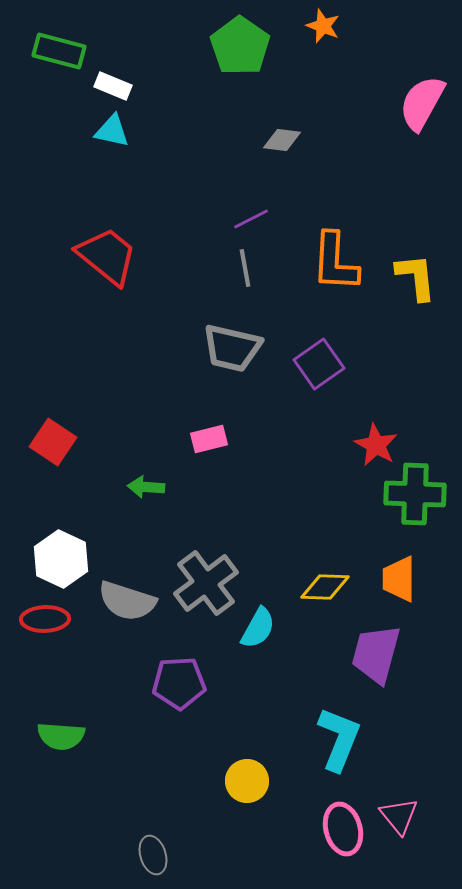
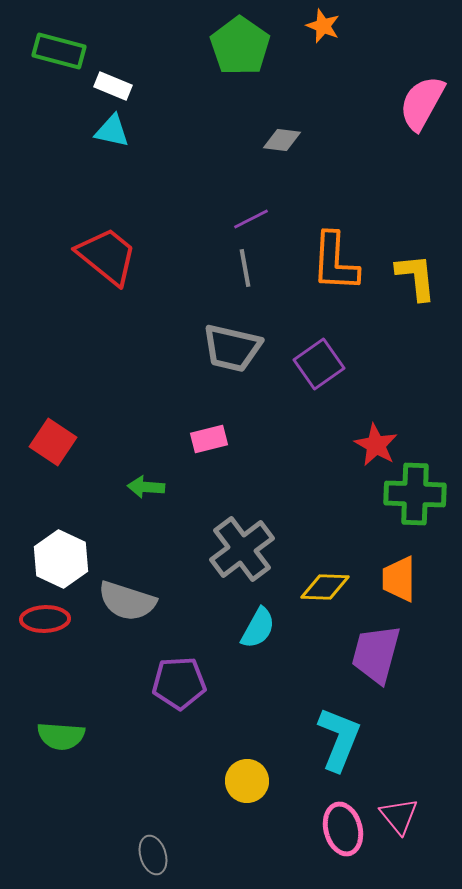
gray cross: moved 36 px right, 34 px up
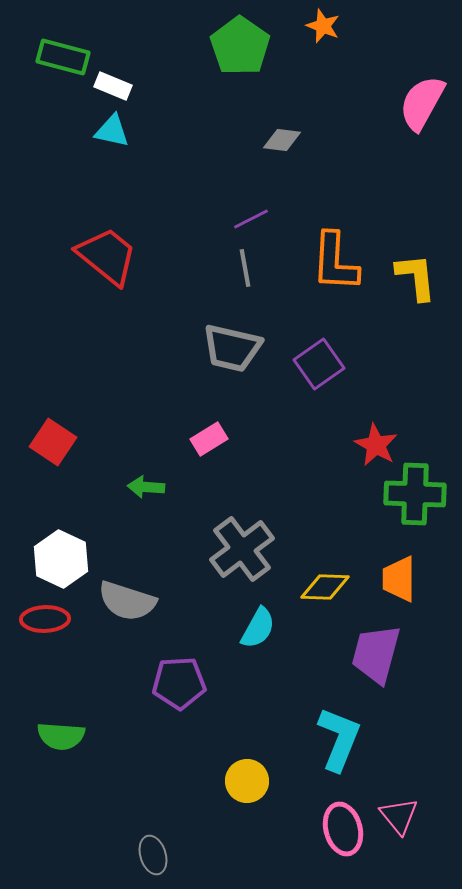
green rectangle: moved 4 px right, 6 px down
pink rectangle: rotated 18 degrees counterclockwise
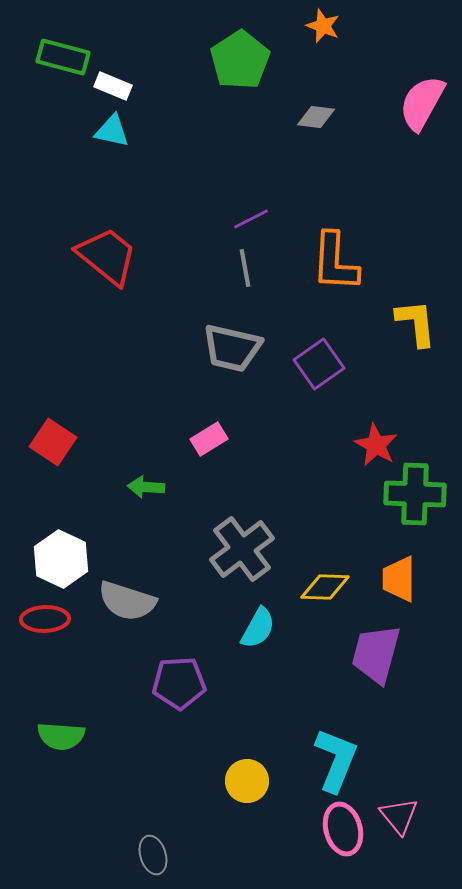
green pentagon: moved 14 px down; rotated 4 degrees clockwise
gray diamond: moved 34 px right, 23 px up
yellow L-shape: moved 46 px down
cyan L-shape: moved 3 px left, 21 px down
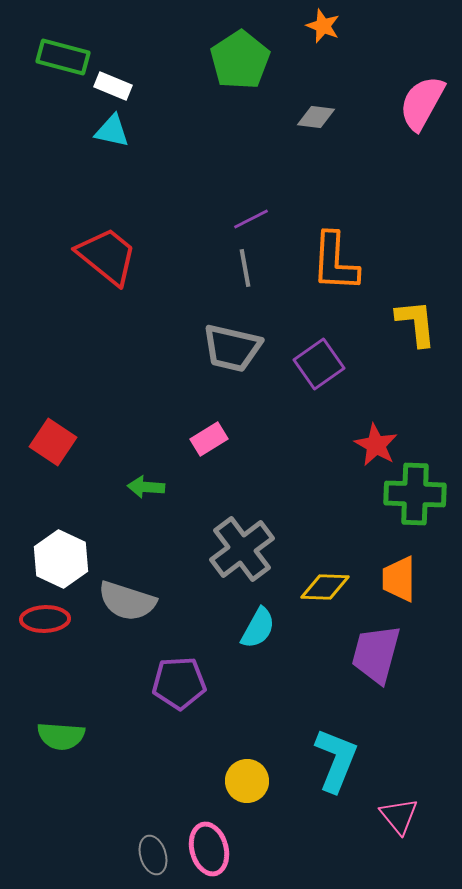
pink ellipse: moved 134 px left, 20 px down
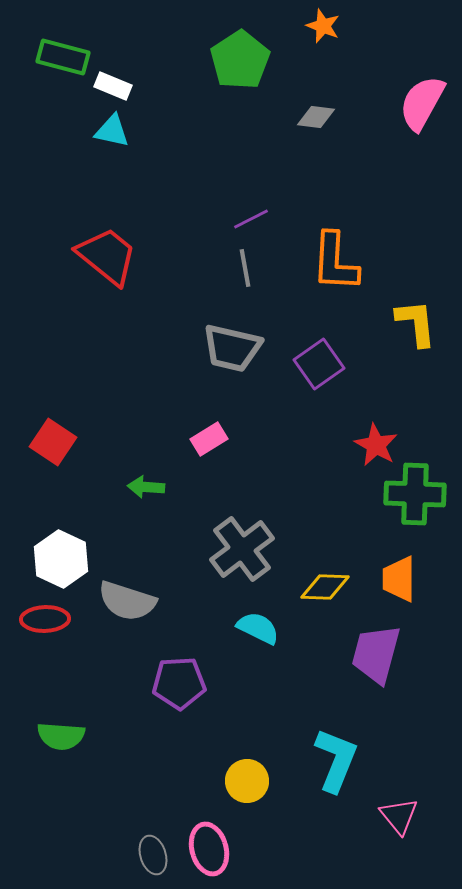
cyan semicircle: rotated 93 degrees counterclockwise
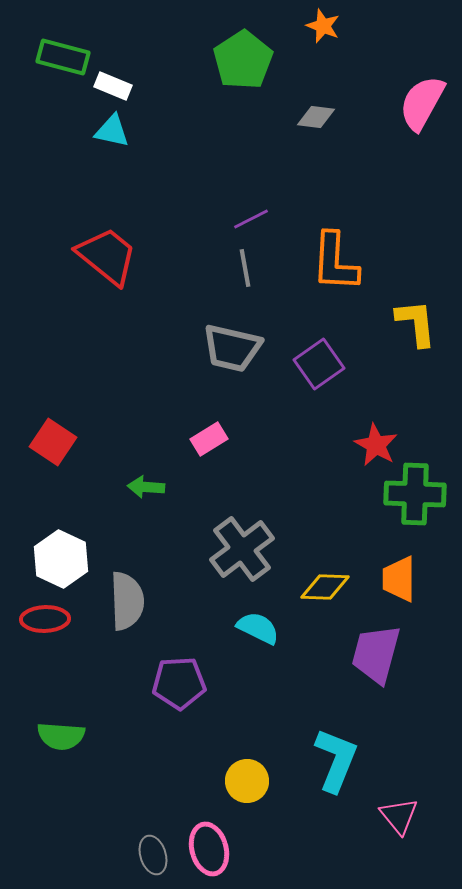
green pentagon: moved 3 px right
gray semicircle: rotated 110 degrees counterclockwise
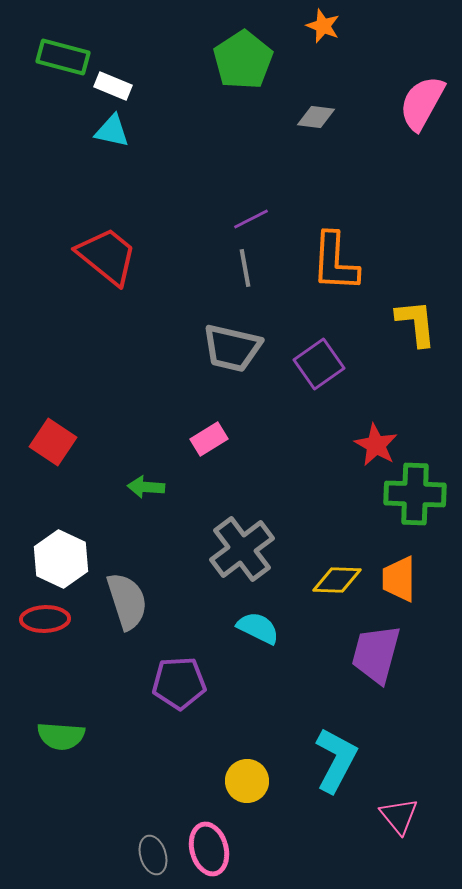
yellow diamond: moved 12 px right, 7 px up
gray semicircle: rotated 16 degrees counterclockwise
cyan L-shape: rotated 6 degrees clockwise
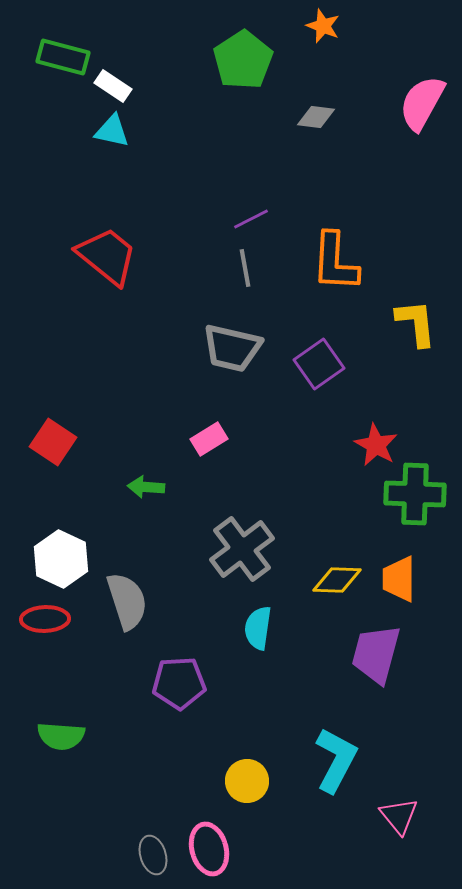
white rectangle: rotated 12 degrees clockwise
cyan semicircle: rotated 108 degrees counterclockwise
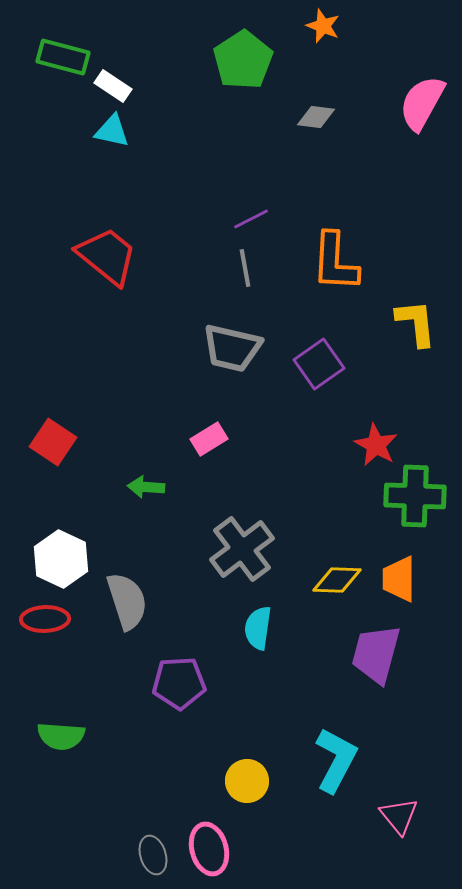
green cross: moved 2 px down
